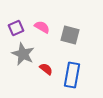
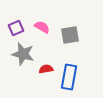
gray square: rotated 24 degrees counterclockwise
gray star: rotated 10 degrees counterclockwise
red semicircle: rotated 48 degrees counterclockwise
blue rectangle: moved 3 px left, 2 px down
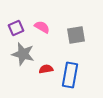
gray square: moved 6 px right
blue rectangle: moved 1 px right, 2 px up
